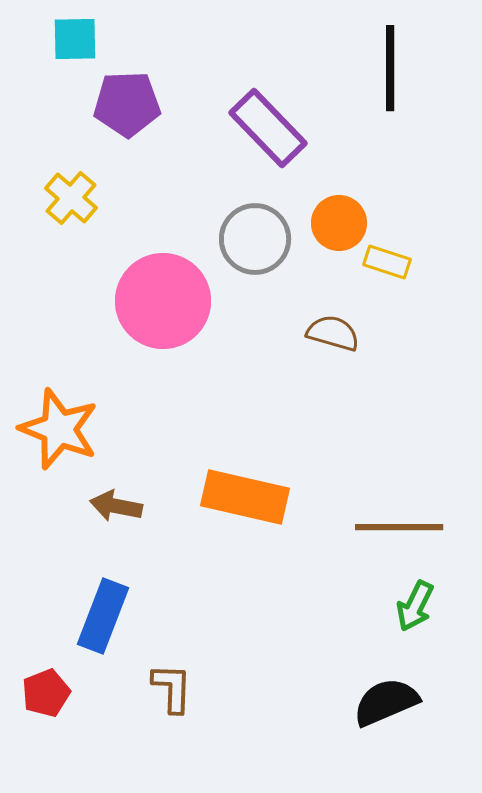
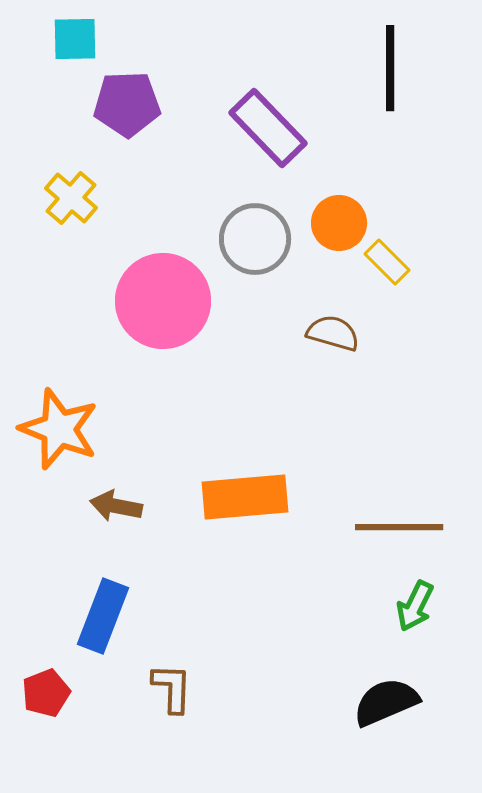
yellow rectangle: rotated 27 degrees clockwise
orange rectangle: rotated 18 degrees counterclockwise
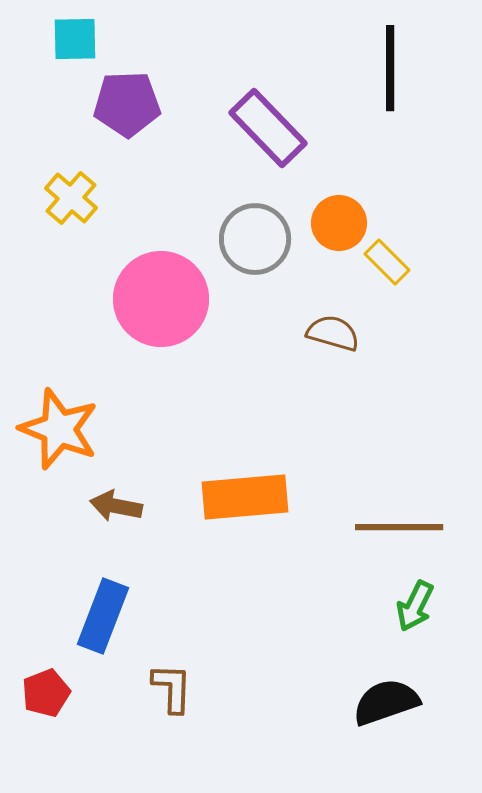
pink circle: moved 2 px left, 2 px up
black semicircle: rotated 4 degrees clockwise
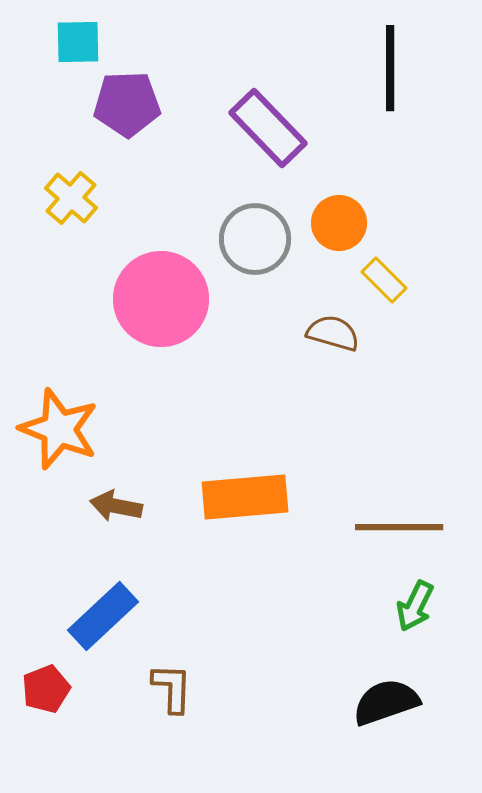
cyan square: moved 3 px right, 3 px down
yellow rectangle: moved 3 px left, 18 px down
blue rectangle: rotated 26 degrees clockwise
red pentagon: moved 4 px up
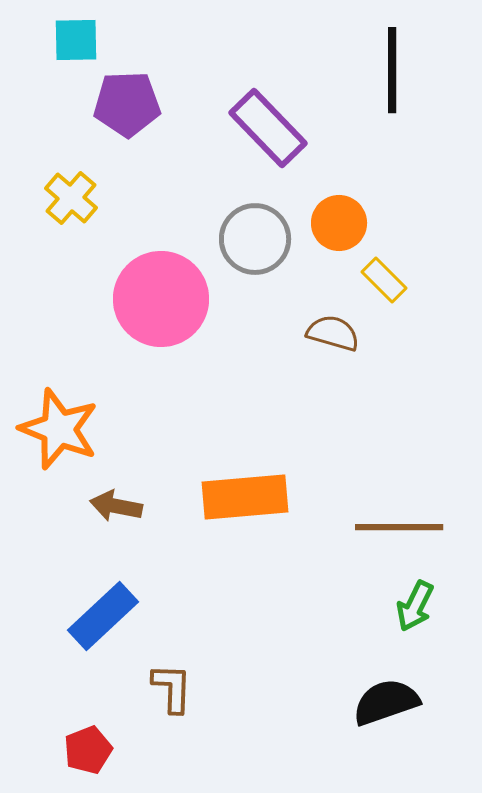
cyan square: moved 2 px left, 2 px up
black line: moved 2 px right, 2 px down
red pentagon: moved 42 px right, 61 px down
